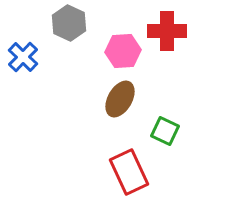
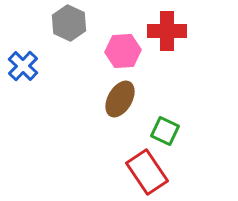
blue cross: moved 9 px down
red rectangle: moved 18 px right; rotated 9 degrees counterclockwise
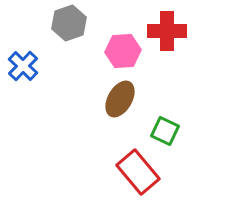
gray hexagon: rotated 16 degrees clockwise
red rectangle: moved 9 px left; rotated 6 degrees counterclockwise
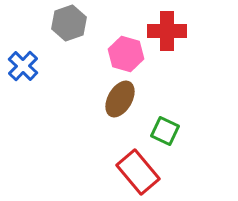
pink hexagon: moved 3 px right, 3 px down; rotated 20 degrees clockwise
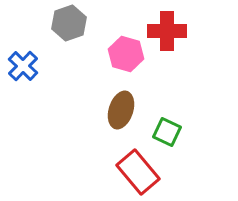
brown ellipse: moved 1 px right, 11 px down; rotated 12 degrees counterclockwise
green square: moved 2 px right, 1 px down
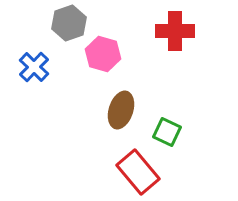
red cross: moved 8 px right
pink hexagon: moved 23 px left
blue cross: moved 11 px right, 1 px down
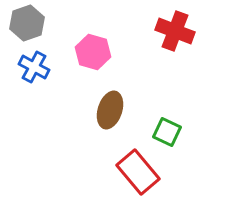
gray hexagon: moved 42 px left
red cross: rotated 21 degrees clockwise
pink hexagon: moved 10 px left, 2 px up
blue cross: rotated 16 degrees counterclockwise
brown ellipse: moved 11 px left
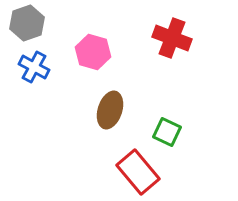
red cross: moved 3 px left, 7 px down
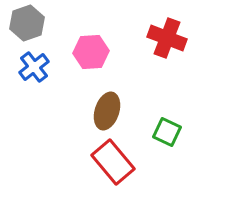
red cross: moved 5 px left
pink hexagon: moved 2 px left; rotated 20 degrees counterclockwise
blue cross: rotated 24 degrees clockwise
brown ellipse: moved 3 px left, 1 px down
red rectangle: moved 25 px left, 10 px up
